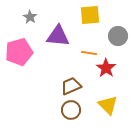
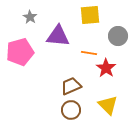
pink pentagon: moved 1 px right
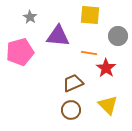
yellow square: rotated 10 degrees clockwise
brown trapezoid: moved 2 px right, 3 px up
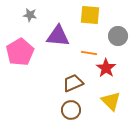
gray star: moved 2 px up; rotated 24 degrees counterclockwise
pink pentagon: rotated 16 degrees counterclockwise
yellow triangle: moved 3 px right, 4 px up
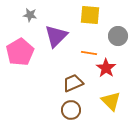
purple triangle: moved 2 px left; rotated 50 degrees counterclockwise
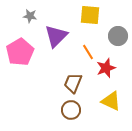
gray star: moved 1 px down
orange line: moved 1 px left, 1 px up; rotated 49 degrees clockwise
red star: rotated 18 degrees clockwise
brown trapezoid: rotated 45 degrees counterclockwise
yellow triangle: rotated 20 degrees counterclockwise
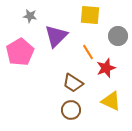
brown trapezoid: rotated 80 degrees counterclockwise
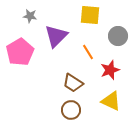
red star: moved 4 px right, 2 px down
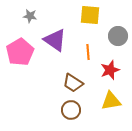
purple triangle: moved 1 px left, 4 px down; rotated 40 degrees counterclockwise
orange line: rotated 28 degrees clockwise
yellow triangle: rotated 35 degrees counterclockwise
